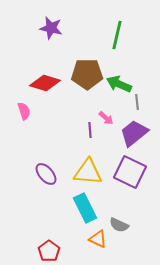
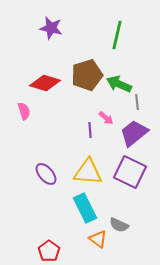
brown pentagon: moved 1 px down; rotated 16 degrees counterclockwise
orange triangle: rotated 12 degrees clockwise
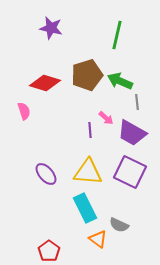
green arrow: moved 1 px right, 3 px up
purple trapezoid: moved 2 px left; rotated 112 degrees counterclockwise
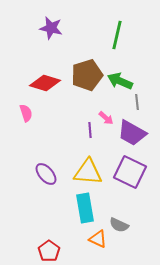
pink semicircle: moved 2 px right, 2 px down
cyan rectangle: rotated 16 degrees clockwise
orange triangle: rotated 12 degrees counterclockwise
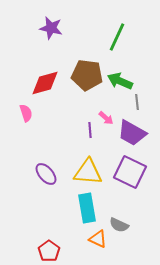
green line: moved 2 px down; rotated 12 degrees clockwise
brown pentagon: rotated 24 degrees clockwise
red diamond: rotated 32 degrees counterclockwise
cyan rectangle: moved 2 px right
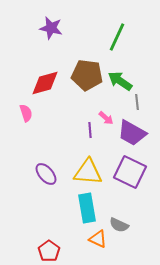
green arrow: rotated 10 degrees clockwise
